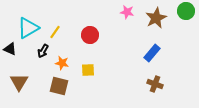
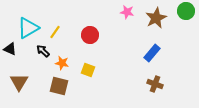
black arrow: rotated 104 degrees clockwise
yellow square: rotated 24 degrees clockwise
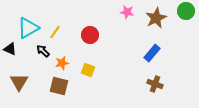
orange star: rotated 24 degrees counterclockwise
